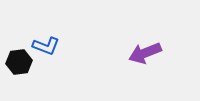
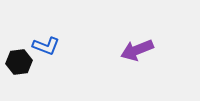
purple arrow: moved 8 px left, 3 px up
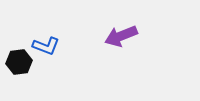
purple arrow: moved 16 px left, 14 px up
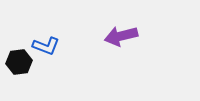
purple arrow: rotated 8 degrees clockwise
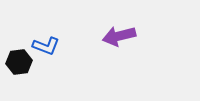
purple arrow: moved 2 px left
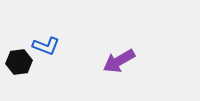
purple arrow: moved 25 px down; rotated 16 degrees counterclockwise
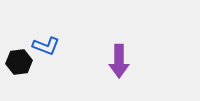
purple arrow: rotated 60 degrees counterclockwise
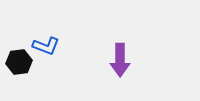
purple arrow: moved 1 px right, 1 px up
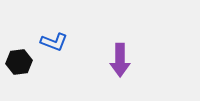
blue L-shape: moved 8 px right, 4 px up
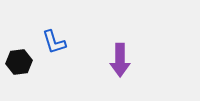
blue L-shape: rotated 52 degrees clockwise
